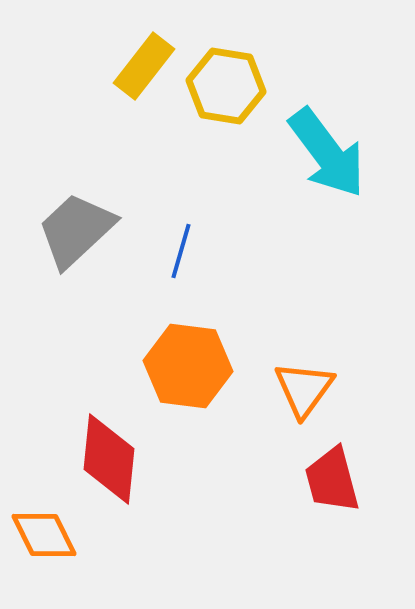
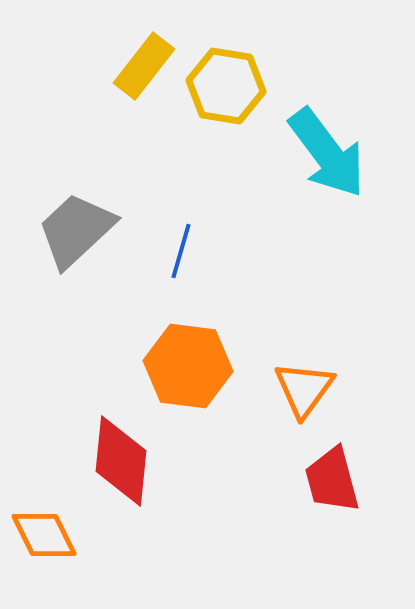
red diamond: moved 12 px right, 2 px down
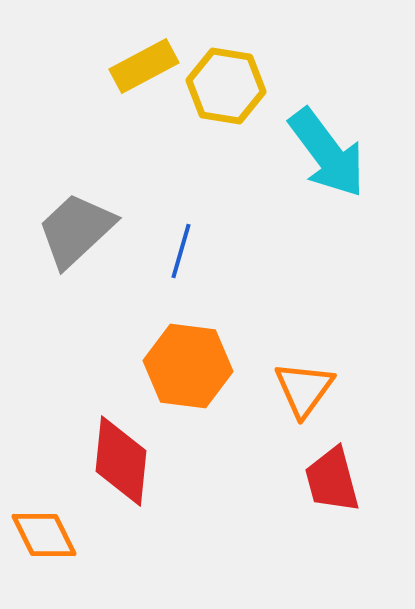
yellow rectangle: rotated 24 degrees clockwise
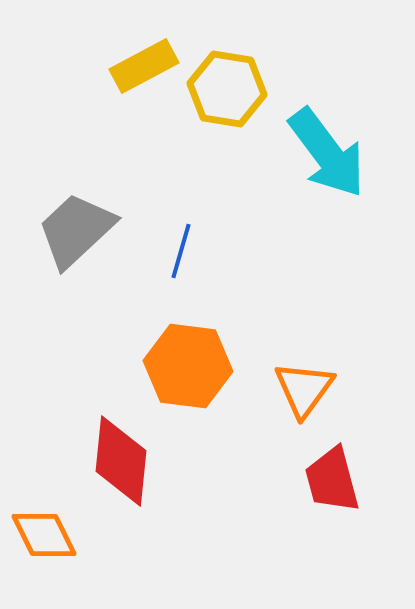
yellow hexagon: moved 1 px right, 3 px down
